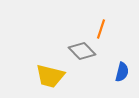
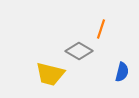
gray diamond: moved 3 px left; rotated 16 degrees counterclockwise
yellow trapezoid: moved 2 px up
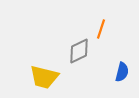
gray diamond: rotated 56 degrees counterclockwise
yellow trapezoid: moved 6 px left, 3 px down
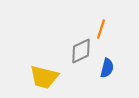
gray diamond: moved 2 px right
blue semicircle: moved 15 px left, 4 px up
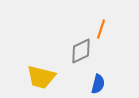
blue semicircle: moved 9 px left, 16 px down
yellow trapezoid: moved 3 px left
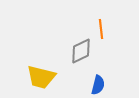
orange line: rotated 24 degrees counterclockwise
blue semicircle: moved 1 px down
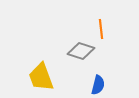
gray diamond: rotated 44 degrees clockwise
yellow trapezoid: rotated 56 degrees clockwise
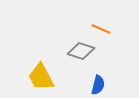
orange line: rotated 60 degrees counterclockwise
yellow trapezoid: rotated 8 degrees counterclockwise
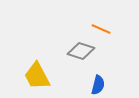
yellow trapezoid: moved 4 px left, 1 px up
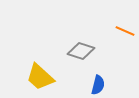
orange line: moved 24 px right, 2 px down
yellow trapezoid: moved 3 px right, 1 px down; rotated 20 degrees counterclockwise
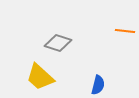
orange line: rotated 18 degrees counterclockwise
gray diamond: moved 23 px left, 8 px up
